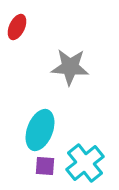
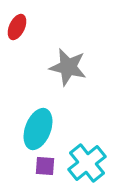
gray star: moved 2 px left; rotated 9 degrees clockwise
cyan ellipse: moved 2 px left, 1 px up
cyan cross: moved 2 px right
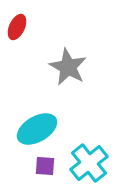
gray star: rotated 15 degrees clockwise
cyan ellipse: moved 1 px left; rotated 39 degrees clockwise
cyan cross: moved 2 px right
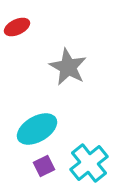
red ellipse: rotated 40 degrees clockwise
purple square: moved 1 px left; rotated 30 degrees counterclockwise
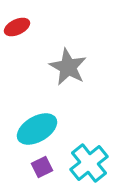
purple square: moved 2 px left, 1 px down
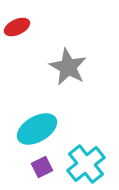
cyan cross: moved 3 px left, 1 px down
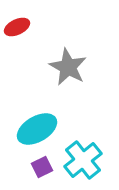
cyan cross: moved 3 px left, 4 px up
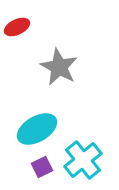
gray star: moved 9 px left
